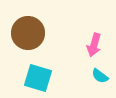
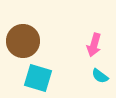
brown circle: moved 5 px left, 8 px down
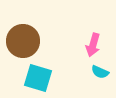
pink arrow: moved 1 px left
cyan semicircle: moved 4 px up; rotated 12 degrees counterclockwise
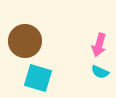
brown circle: moved 2 px right
pink arrow: moved 6 px right
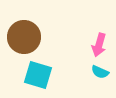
brown circle: moved 1 px left, 4 px up
cyan square: moved 3 px up
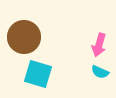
cyan square: moved 1 px up
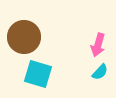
pink arrow: moved 1 px left
cyan semicircle: rotated 72 degrees counterclockwise
